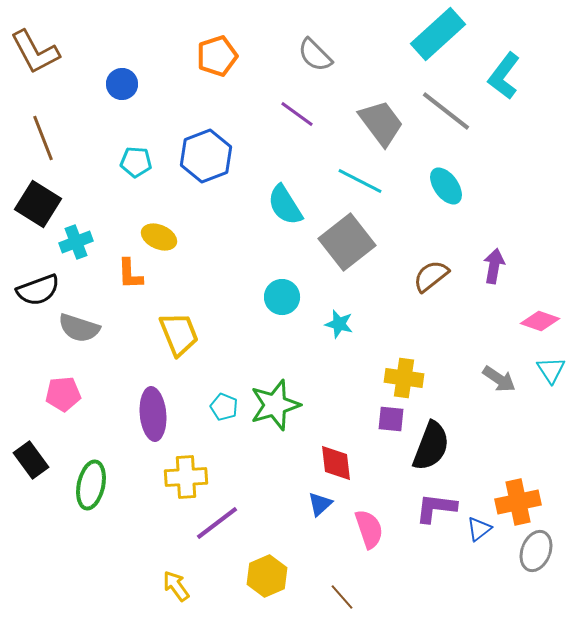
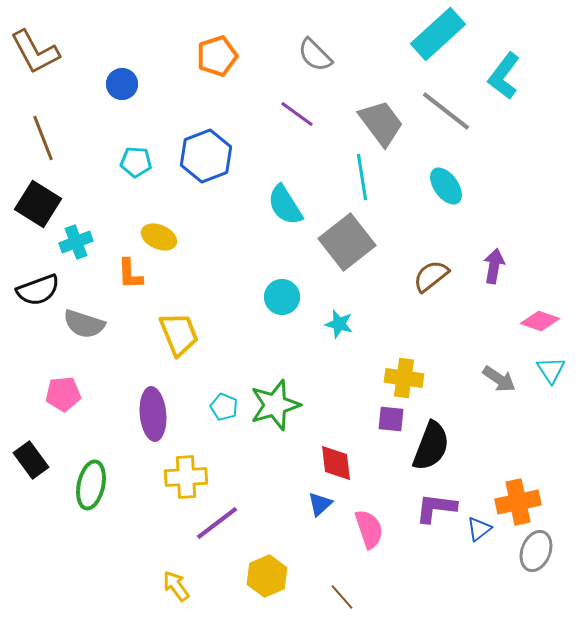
cyan line at (360, 181): moved 2 px right, 4 px up; rotated 54 degrees clockwise
gray semicircle at (79, 328): moved 5 px right, 4 px up
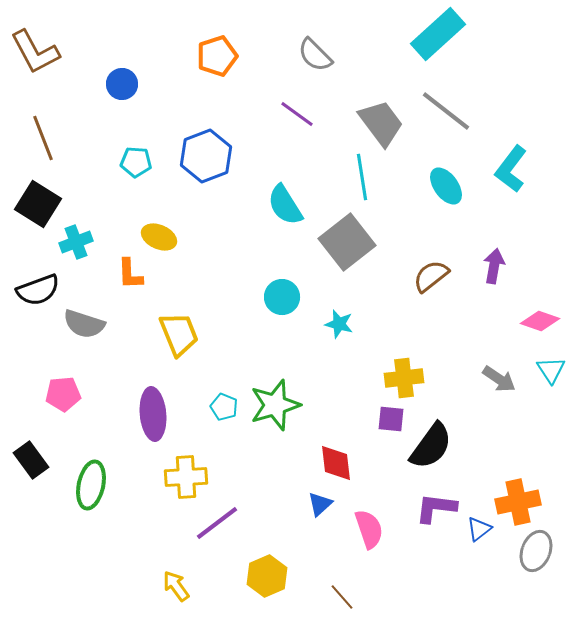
cyan L-shape at (504, 76): moved 7 px right, 93 px down
yellow cross at (404, 378): rotated 15 degrees counterclockwise
black semicircle at (431, 446): rotated 15 degrees clockwise
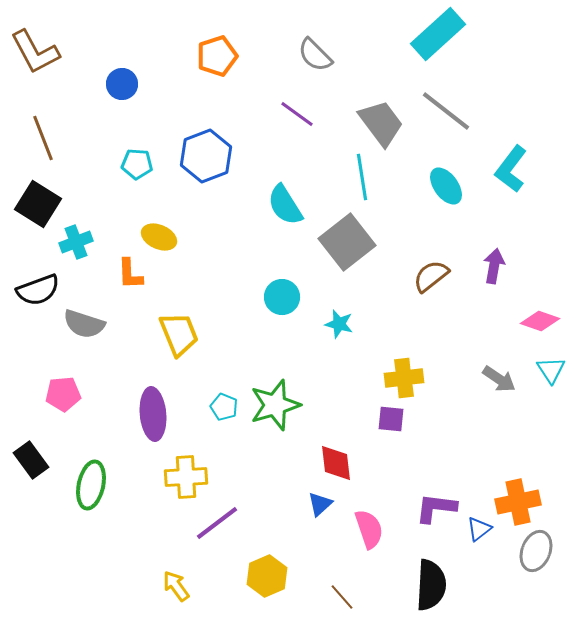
cyan pentagon at (136, 162): moved 1 px right, 2 px down
black semicircle at (431, 446): moved 139 px down; rotated 33 degrees counterclockwise
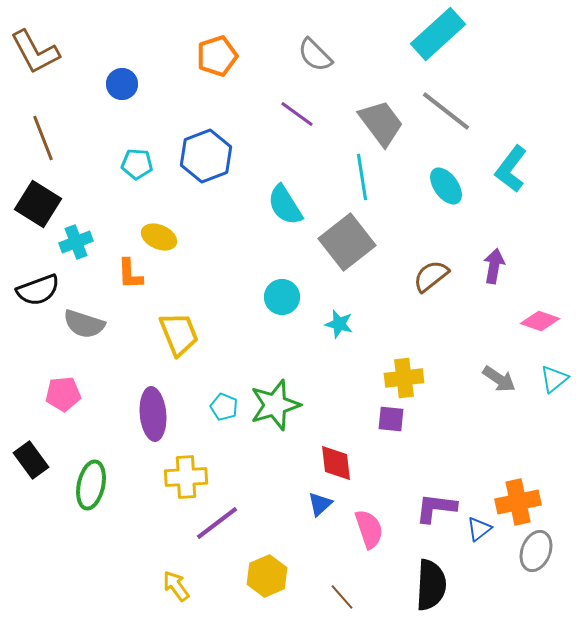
cyan triangle at (551, 370): moved 3 px right, 9 px down; rotated 24 degrees clockwise
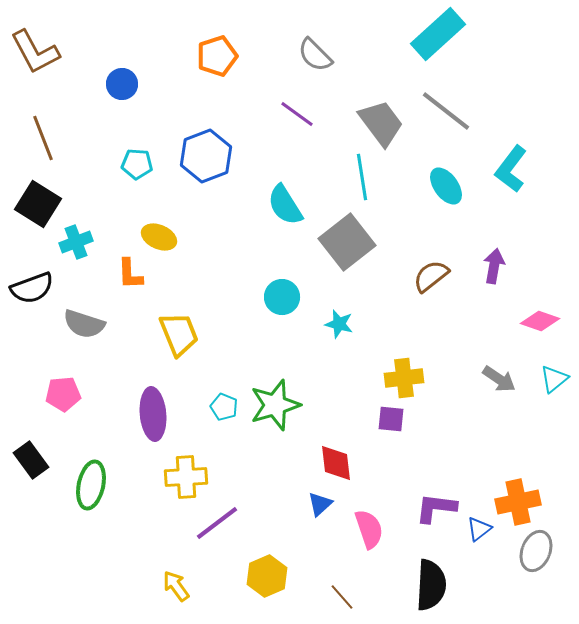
black semicircle at (38, 290): moved 6 px left, 2 px up
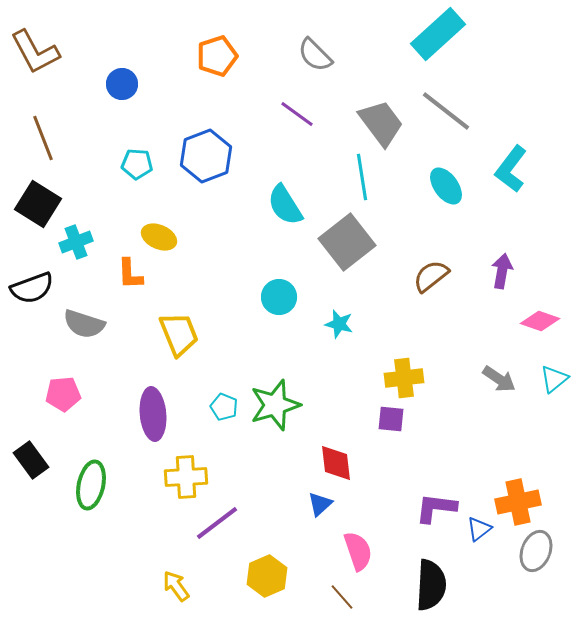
purple arrow at (494, 266): moved 8 px right, 5 px down
cyan circle at (282, 297): moved 3 px left
pink semicircle at (369, 529): moved 11 px left, 22 px down
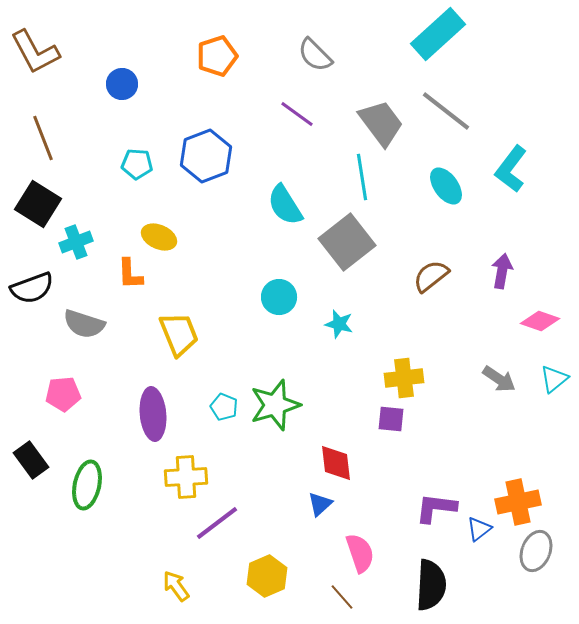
green ellipse at (91, 485): moved 4 px left
pink semicircle at (358, 551): moved 2 px right, 2 px down
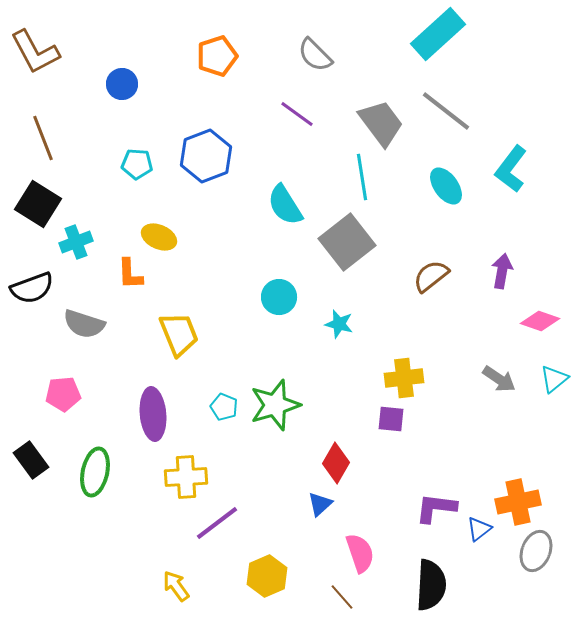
red diamond at (336, 463): rotated 36 degrees clockwise
green ellipse at (87, 485): moved 8 px right, 13 px up
